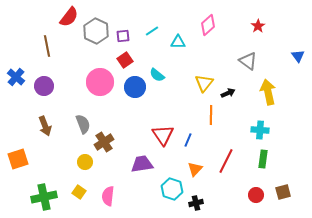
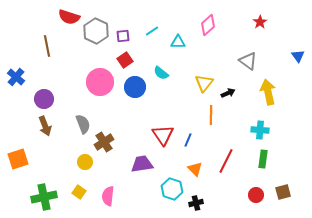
red semicircle: rotated 70 degrees clockwise
red star: moved 2 px right, 4 px up
cyan semicircle: moved 4 px right, 2 px up
purple circle: moved 13 px down
orange triangle: rotated 28 degrees counterclockwise
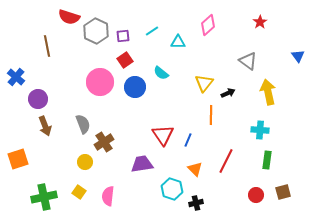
purple circle: moved 6 px left
green rectangle: moved 4 px right, 1 px down
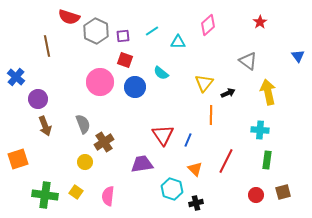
red square: rotated 35 degrees counterclockwise
yellow square: moved 3 px left
green cross: moved 1 px right, 2 px up; rotated 20 degrees clockwise
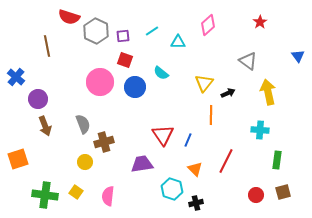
brown cross: rotated 18 degrees clockwise
green rectangle: moved 10 px right
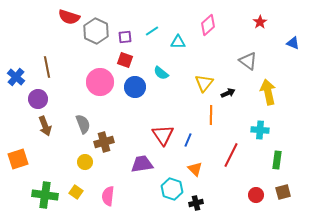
purple square: moved 2 px right, 1 px down
brown line: moved 21 px down
blue triangle: moved 5 px left, 13 px up; rotated 32 degrees counterclockwise
red line: moved 5 px right, 6 px up
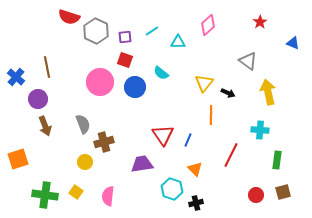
black arrow: rotated 48 degrees clockwise
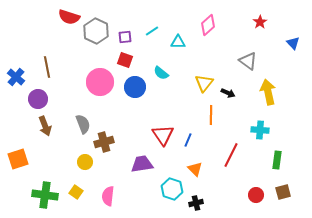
blue triangle: rotated 24 degrees clockwise
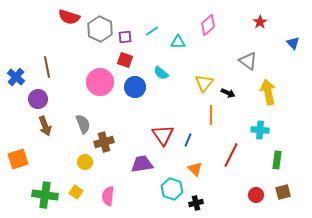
gray hexagon: moved 4 px right, 2 px up
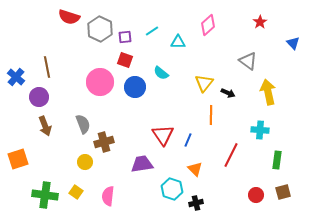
purple circle: moved 1 px right, 2 px up
